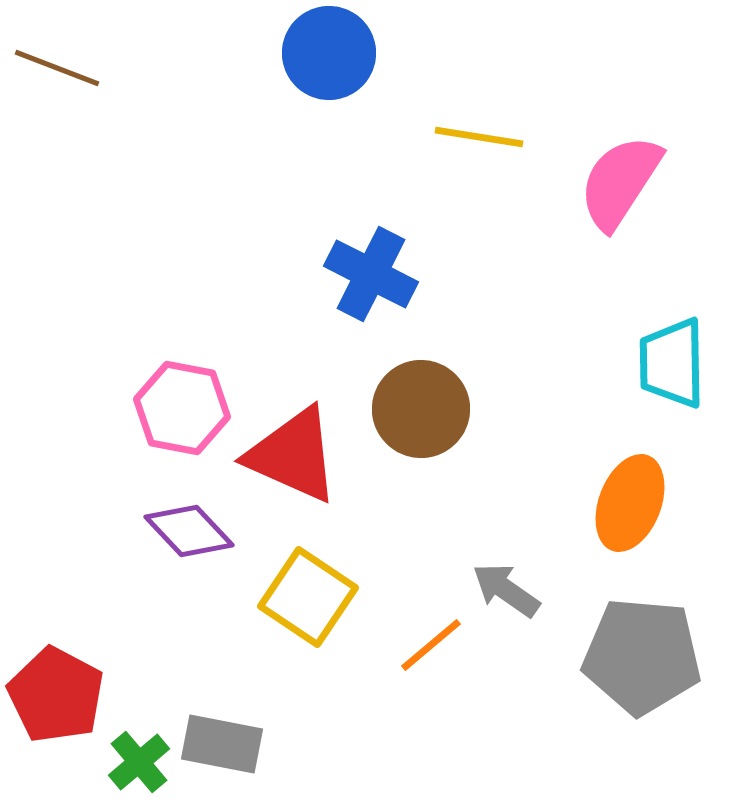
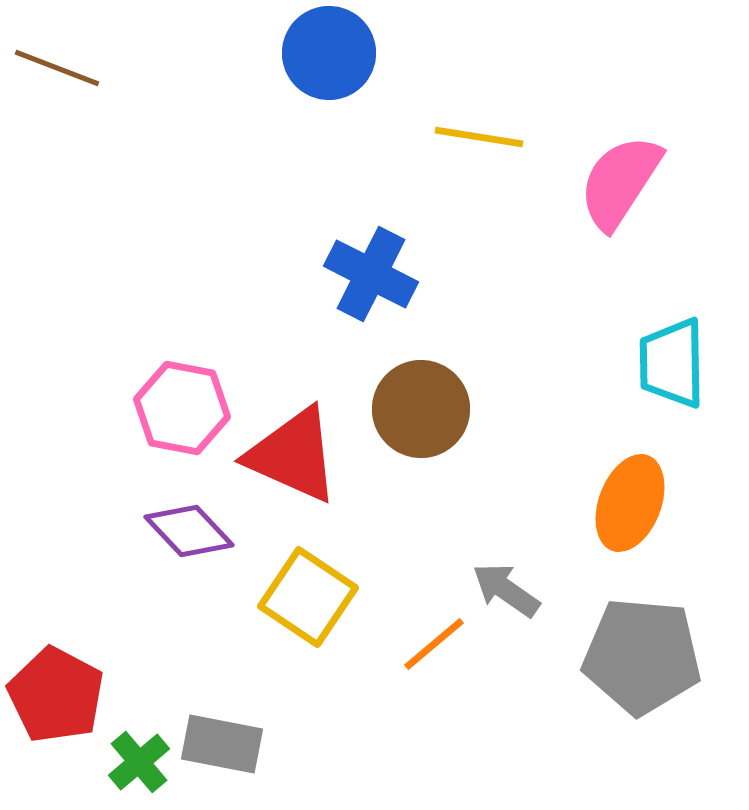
orange line: moved 3 px right, 1 px up
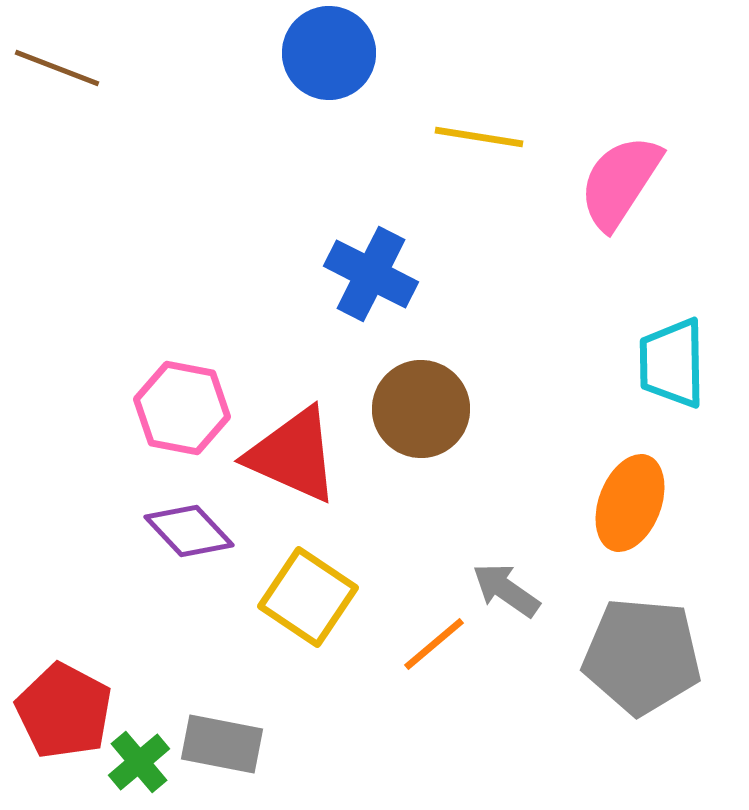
red pentagon: moved 8 px right, 16 px down
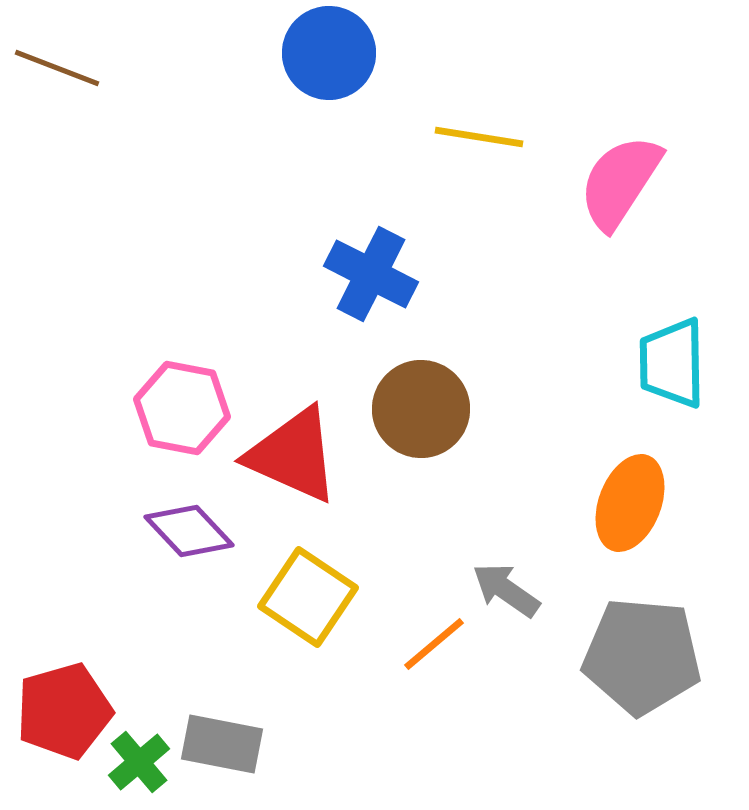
red pentagon: rotated 28 degrees clockwise
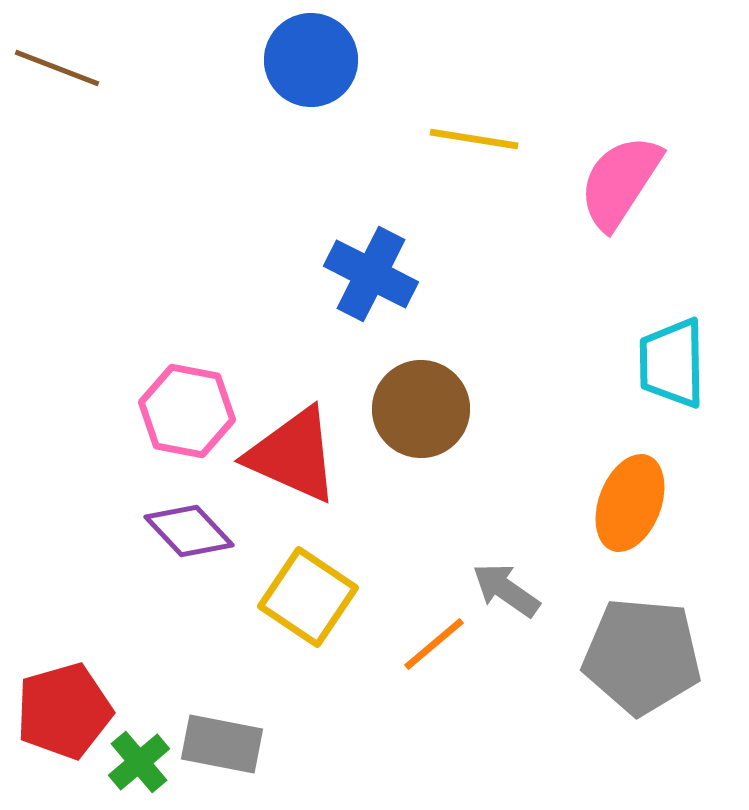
blue circle: moved 18 px left, 7 px down
yellow line: moved 5 px left, 2 px down
pink hexagon: moved 5 px right, 3 px down
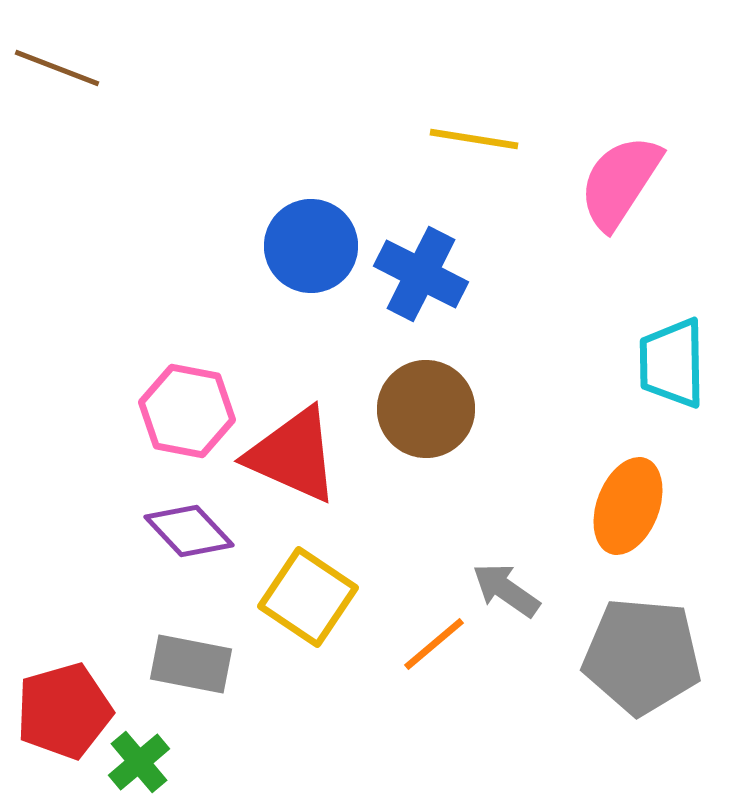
blue circle: moved 186 px down
blue cross: moved 50 px right
brown circle: moved 5 px right
orange ellipse: moved 2 px left, 3 px down
gray rectangle: moved 31 px left, 80 px up
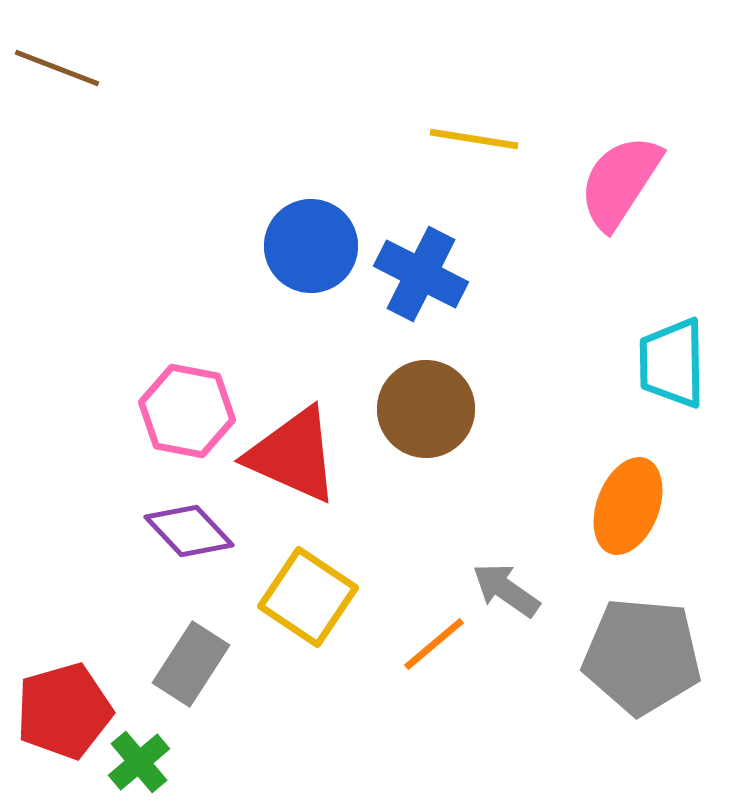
gray rectangle: rotated 68 degrees counterclockwise
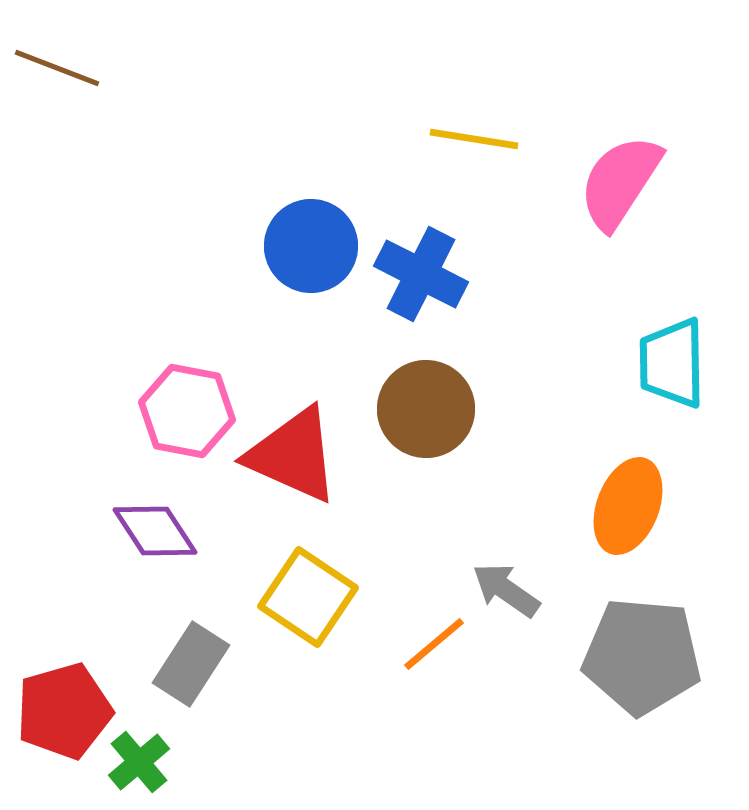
purple diamond: moved 34 px left; rotated 10 degrees clockwise
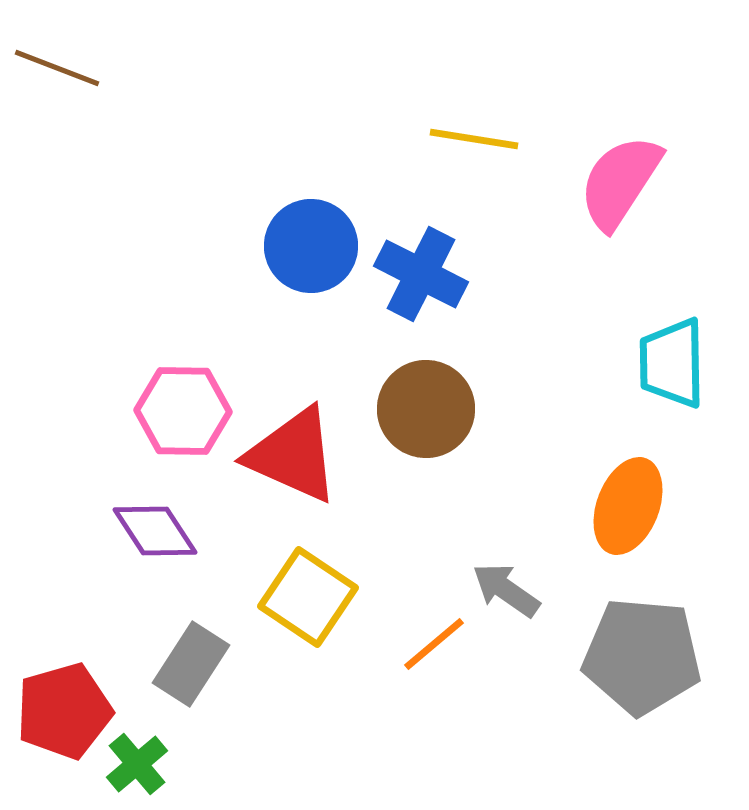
pink hexagon: moved 4 px left; rotated 10 degrees counterclockwise
green cross: moved 2 px left, 2 px down
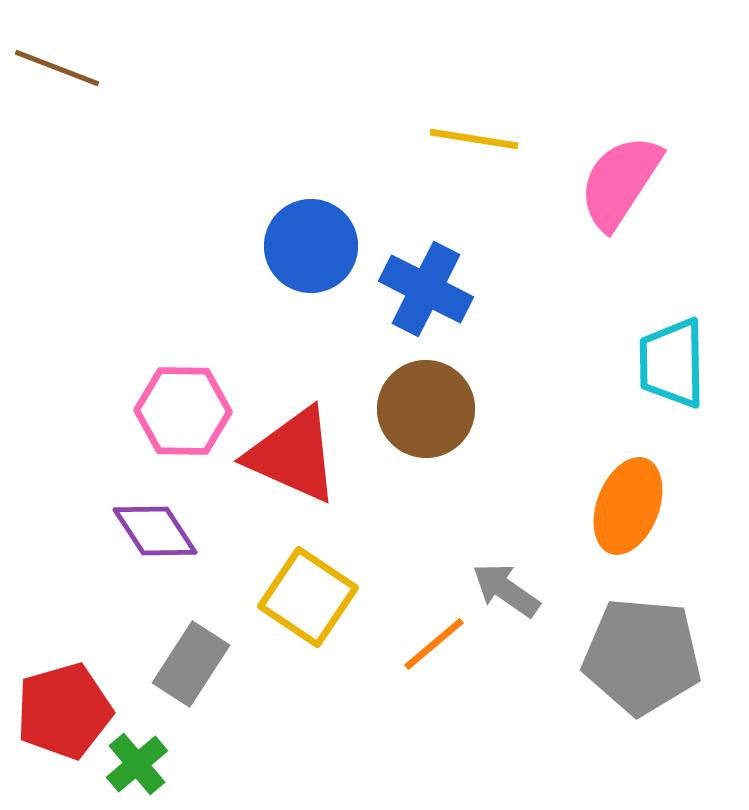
blue cross: moved 5 px right, 15 px down
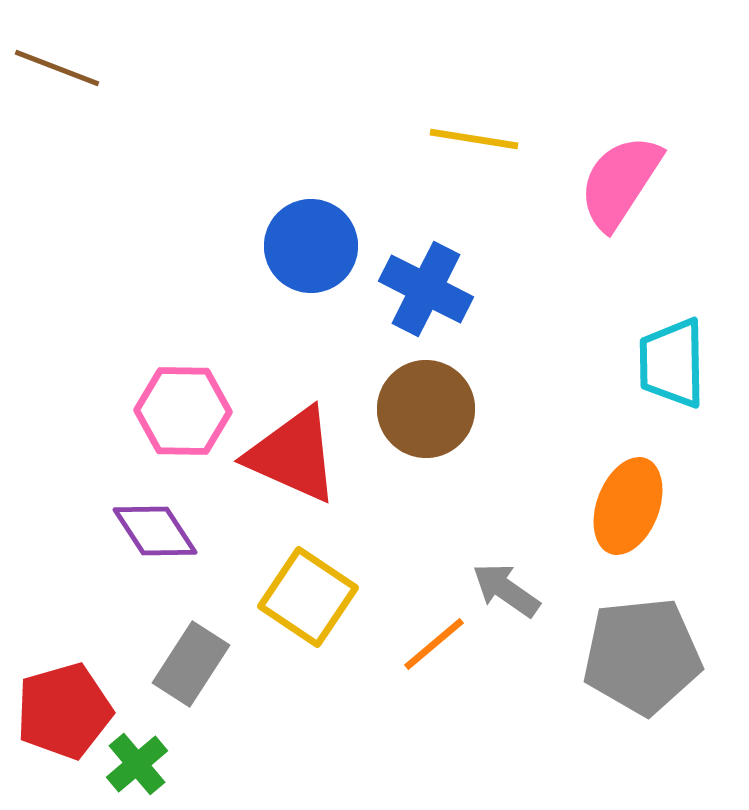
gray pentagon: rotated 11 degrees counterclockwise
